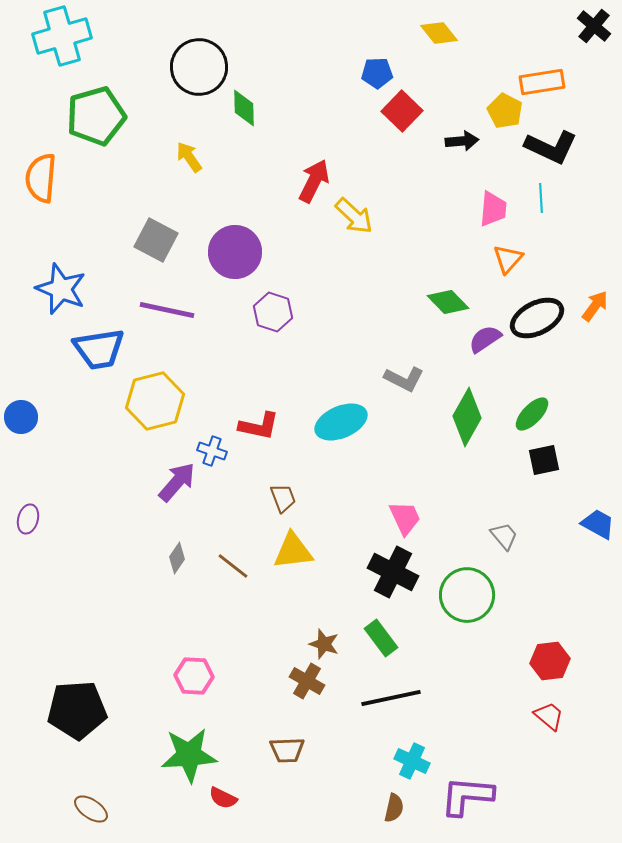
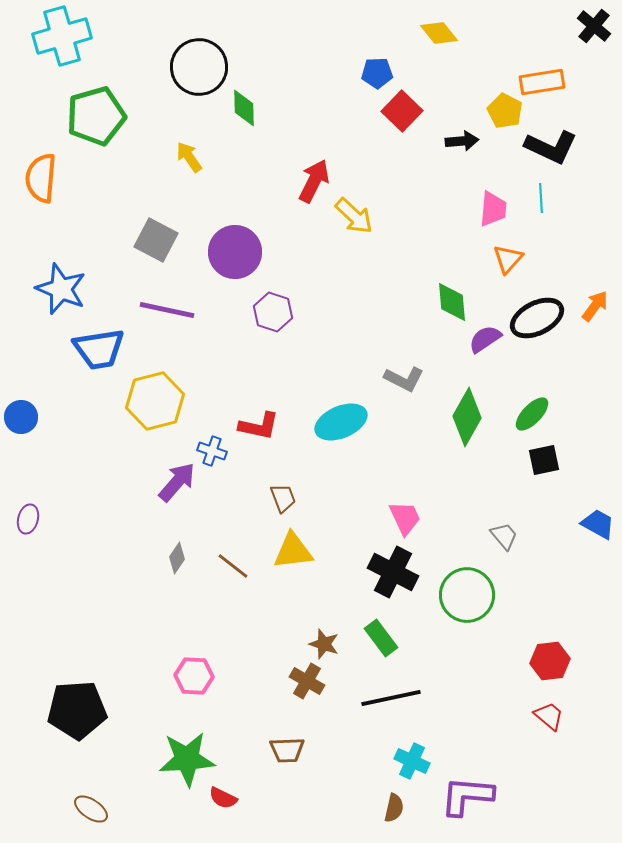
green diamond at (448, 302): moved 4 px right; rotated 39 degrees clockwise
green star at (189, 755): moved 2 px left, 4 px down
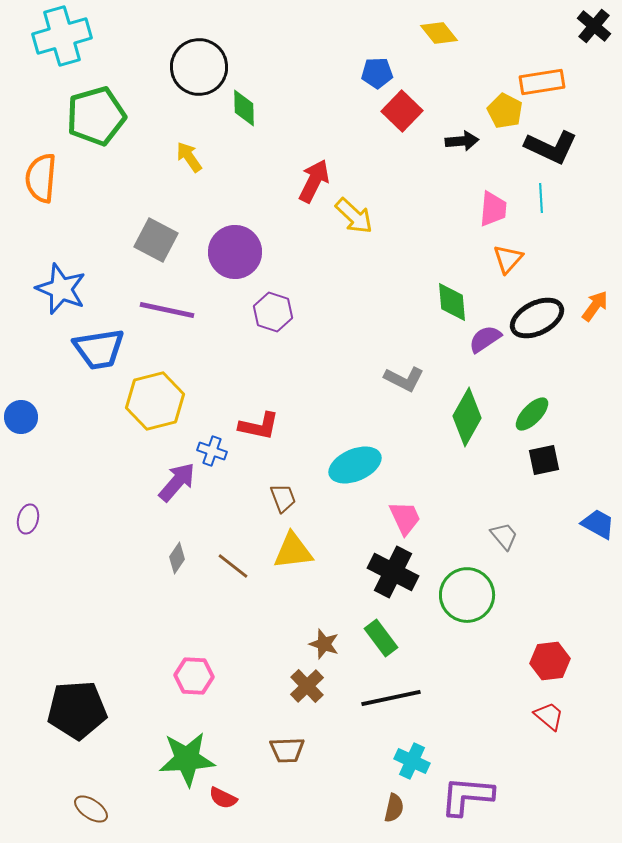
cyan ellipse at (341, 422): moved 14 px right, 43 px down
brown cross at (307, 681): moved 5 px down; rotated 16 degrees clockwise
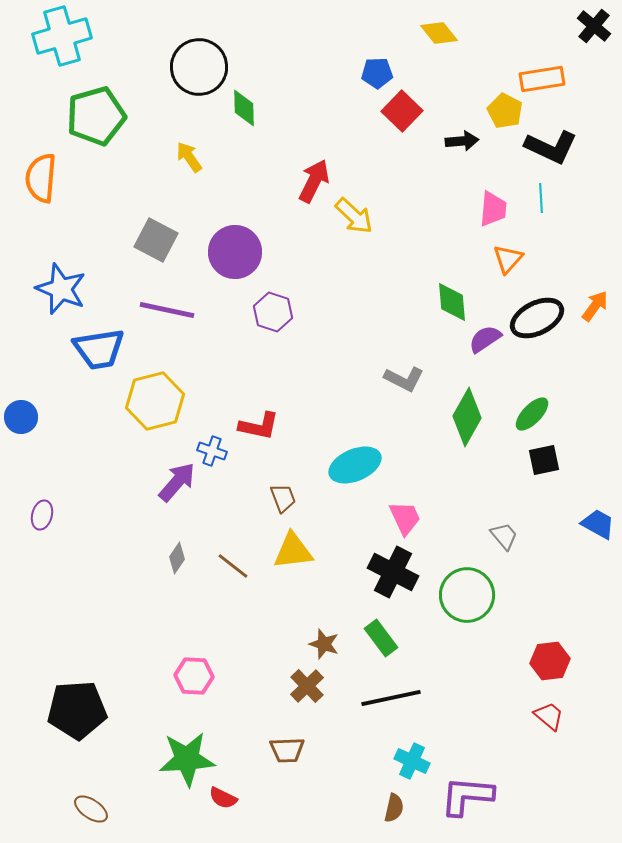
orange rectangle at (542, 82): moved 3 px up
purple ellipse at (28, 519): moved 14 px right, 4 px up
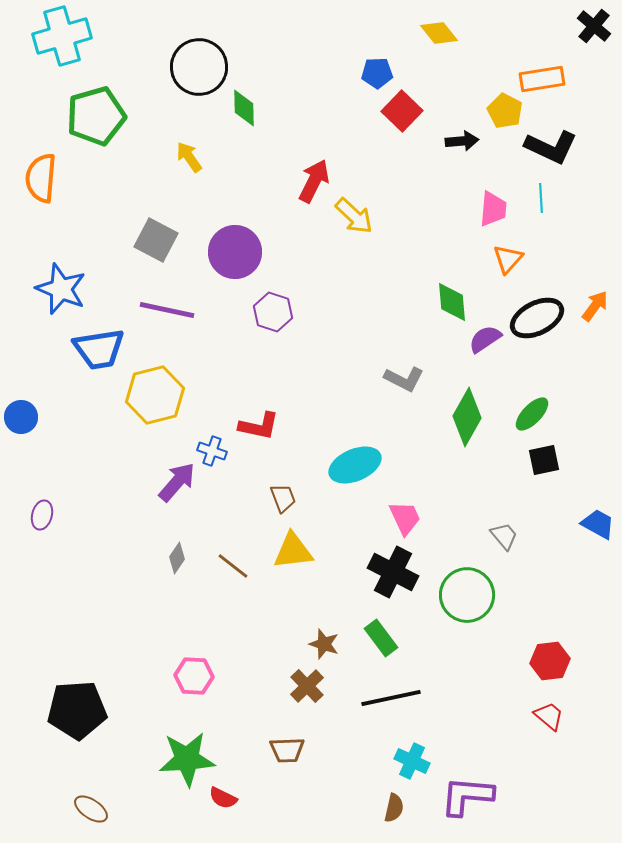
yellow hexagon at (155, 401): moved 6 px up
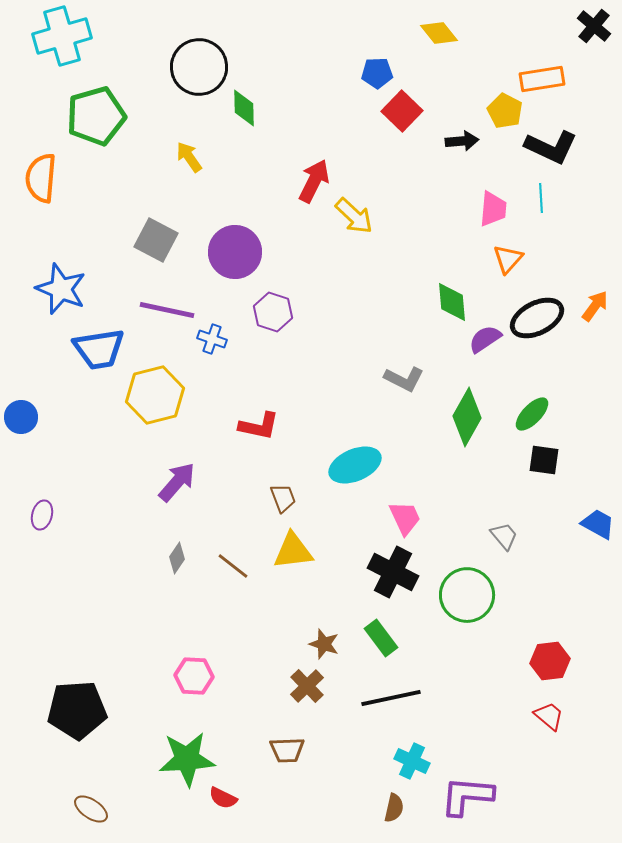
blue cross at (212, 451): moved 112 px up
black square at (544, 460): rotated 20 degrees clockwise
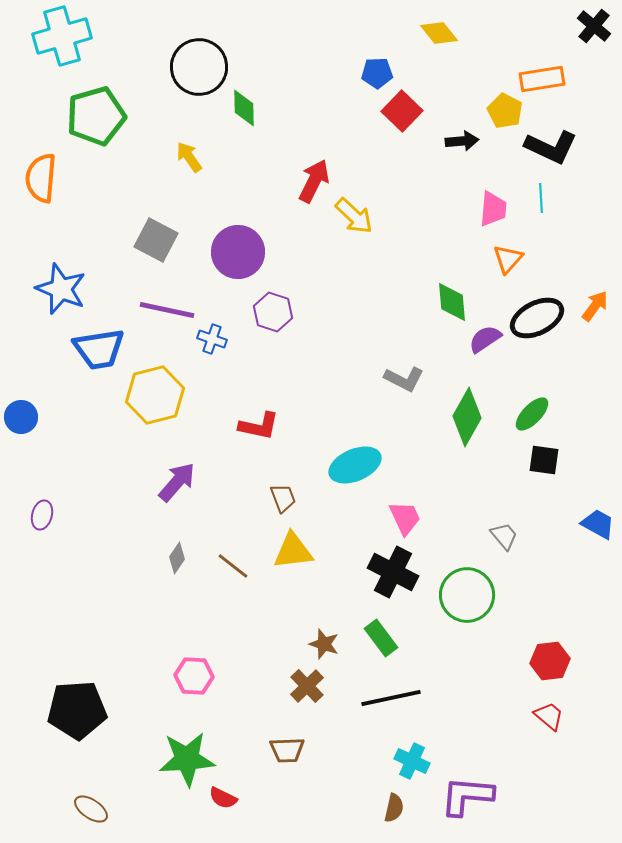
purple circle at (235, 252): moved 3 px right
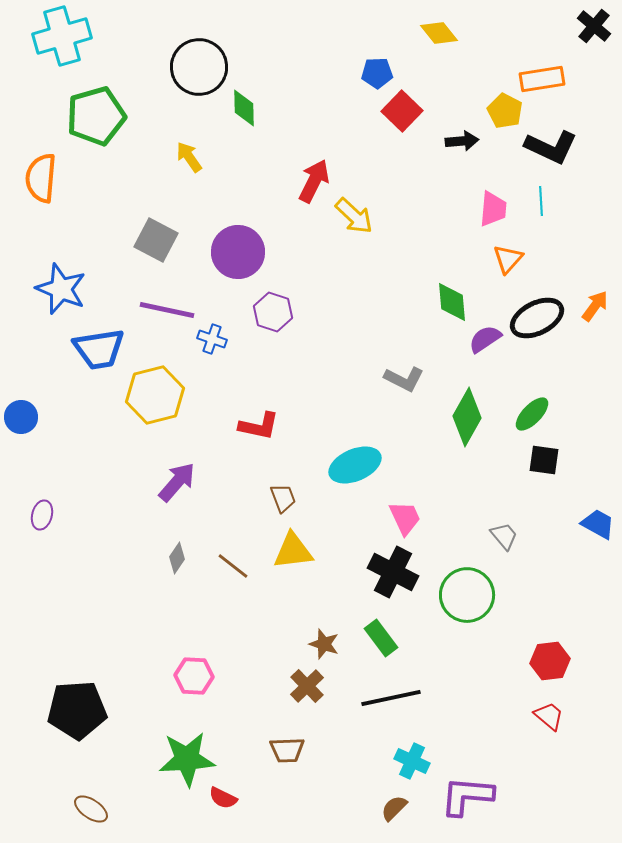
cyan line at (541, 198): moved 3 px down
brown semicircle at (394, 808): rotated 148 degrees counterclockwise
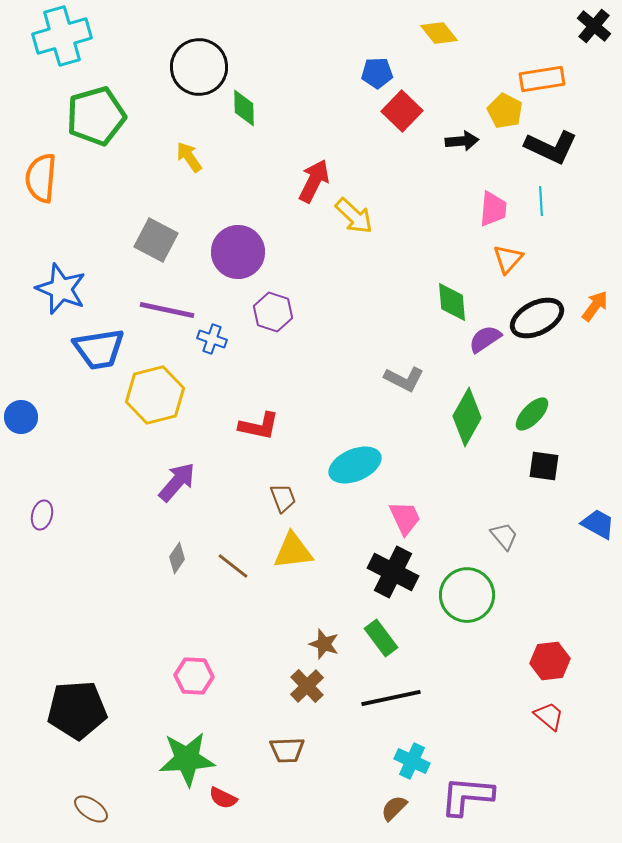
black square at (544, 460): moved 6 px down
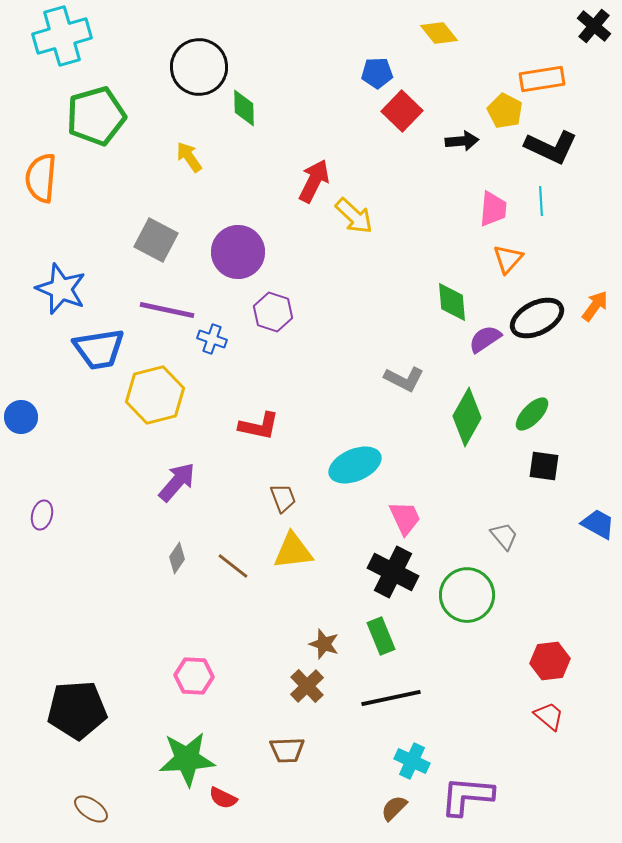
green rectangle at (381, 638): moved 2 px up; rotated 15 degrees clockwise
